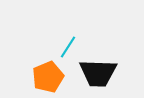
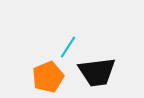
black trapezoid: moved 1 px left, 1 px up; rotated 9 degrees counterclockwise
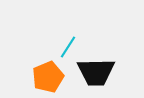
black trapezoid: moved 1 px left; rotated 6 degrees clockwise
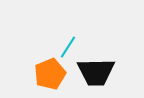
orange pentagon: moved 2 px right, 3 px up
